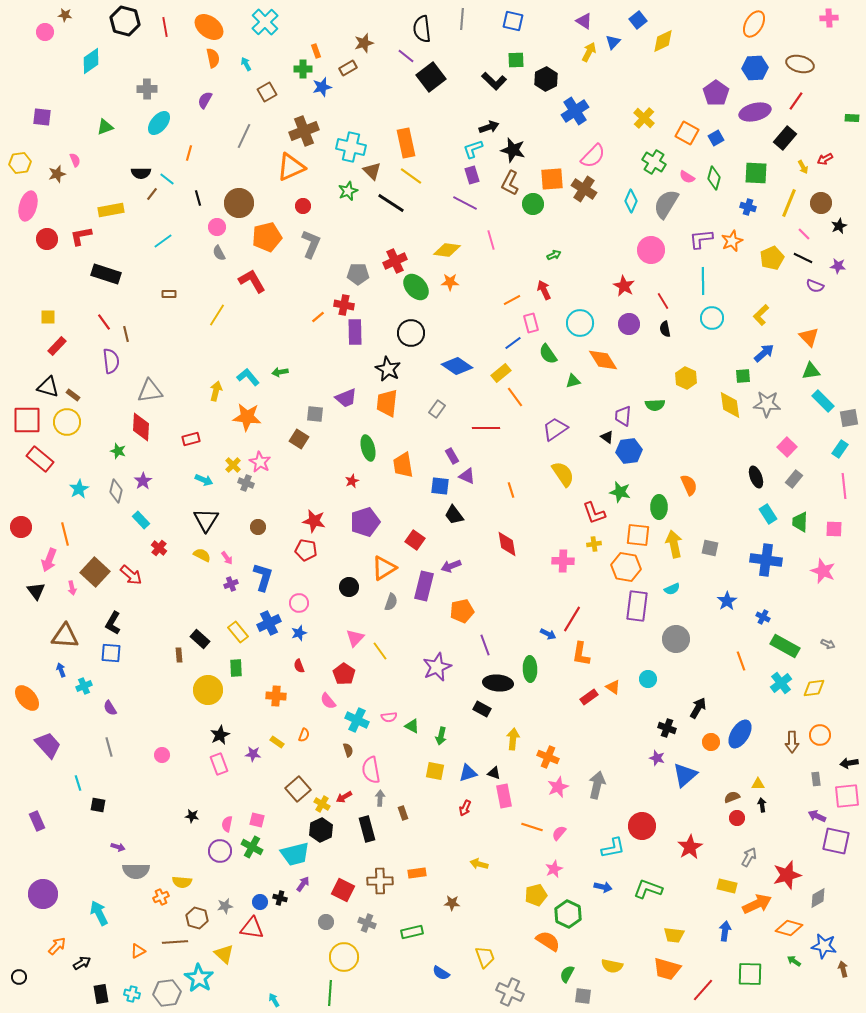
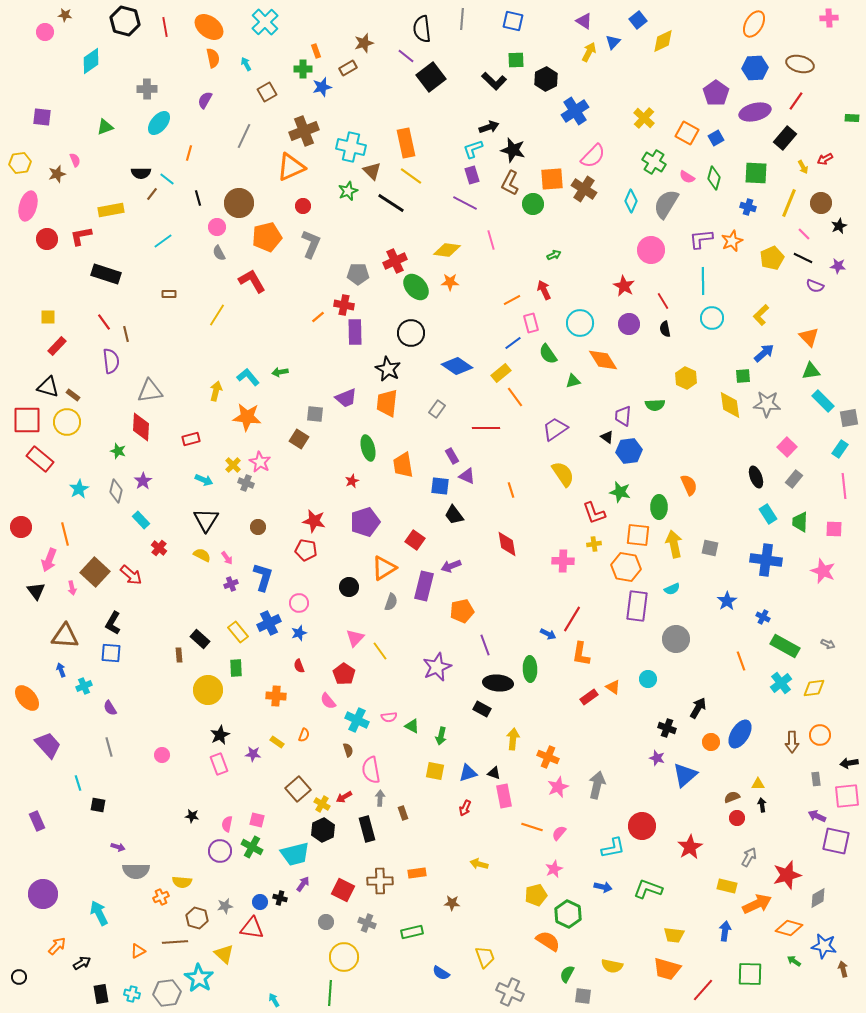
black hexagon at (321, 830): moved 2 px right
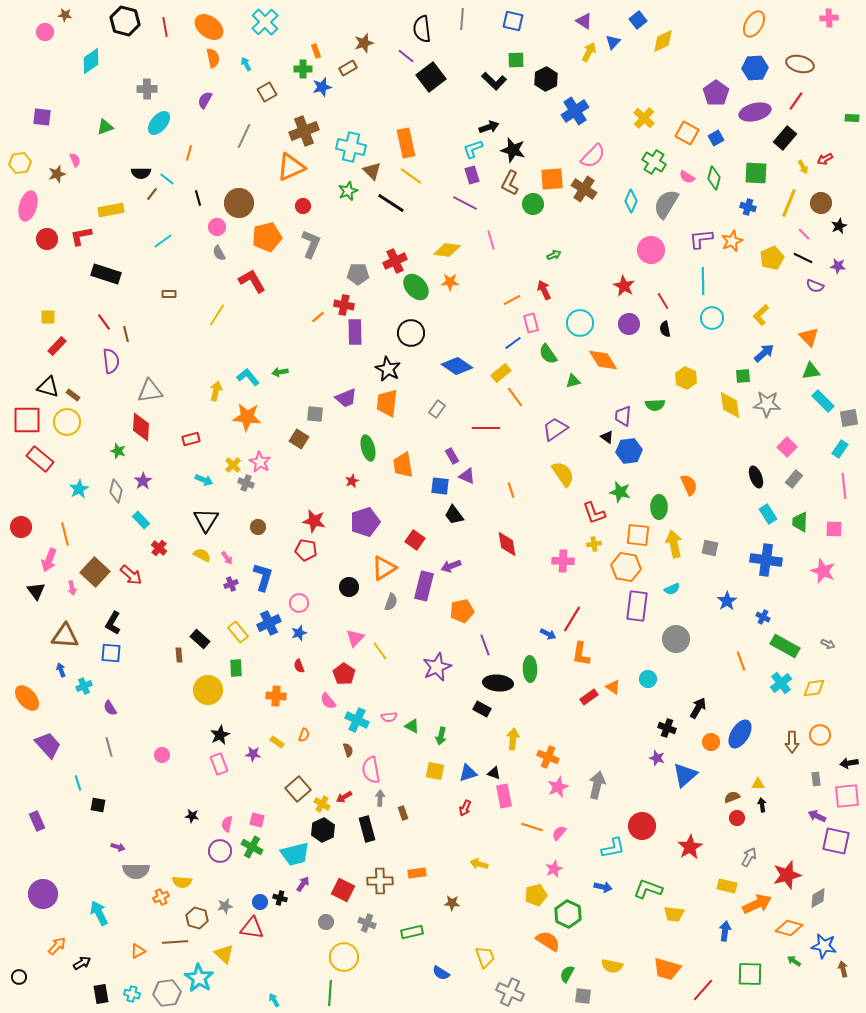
yellow trapezoid at (674, 935): moved 21 px up
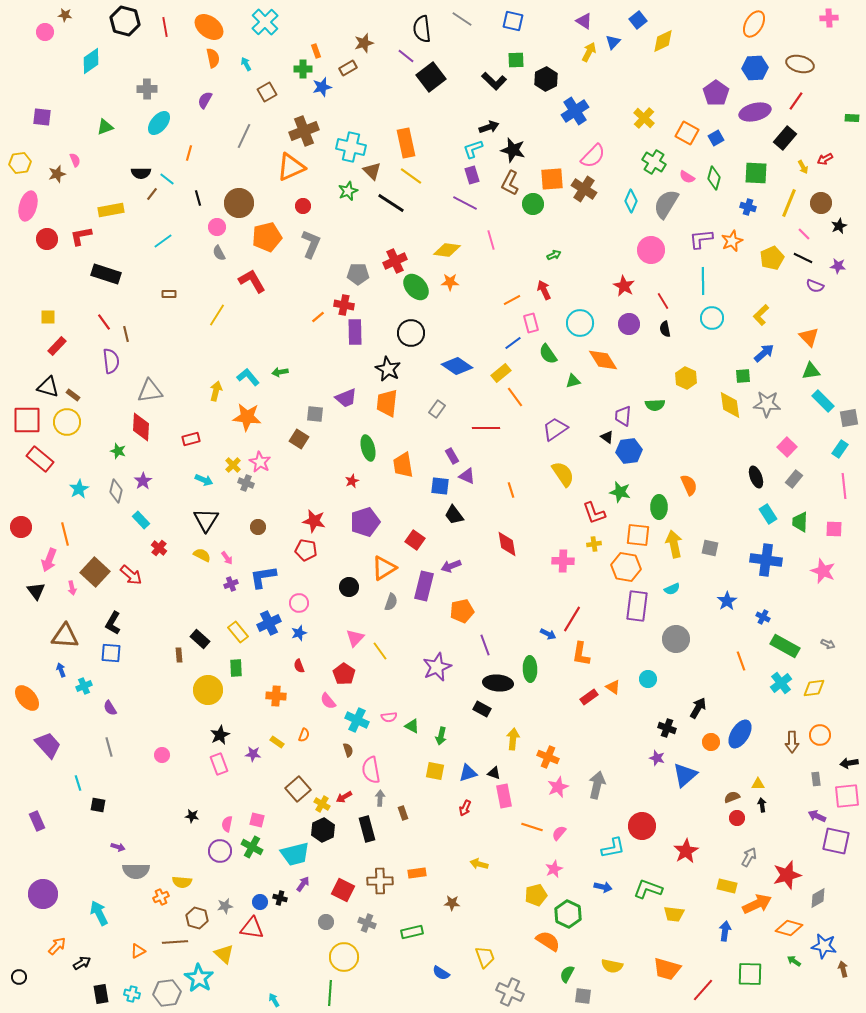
gray line at (462, 19): rotated 60 degrees counterclockwise
blue L-shape at (263, 577): rotated 116 degrees counterclockwise
red star at (690, 847): moved 4 px left, 4 px down
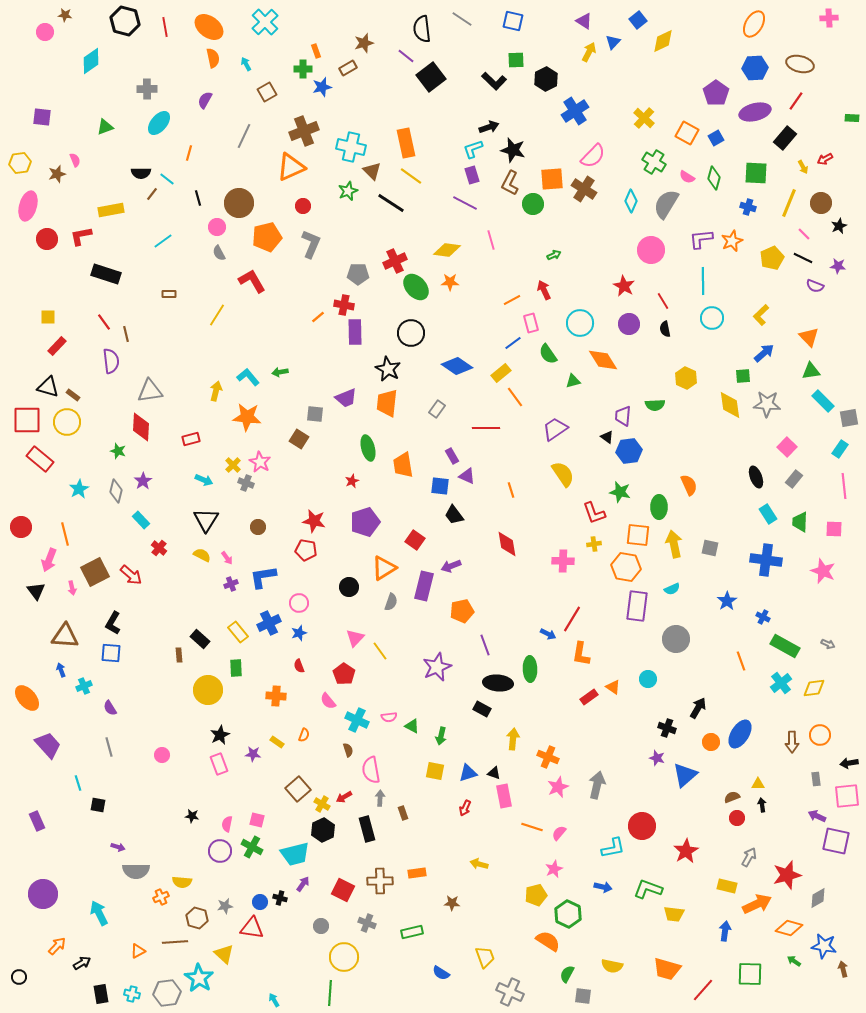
brown square at (95, 572): rotated 20 degrees clockwise
gray circle at (326, 922): moved 5 px left, 4 px down
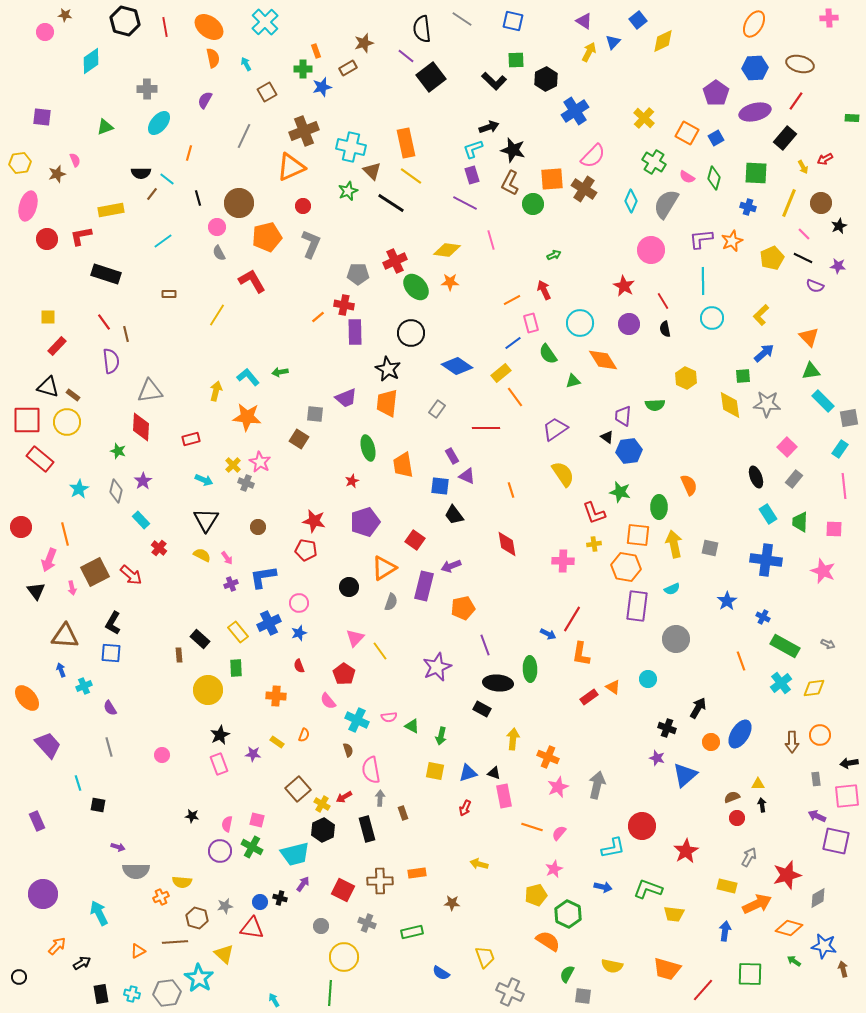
orange pentagon at (462, 611): moved 1 px right, 3 px up
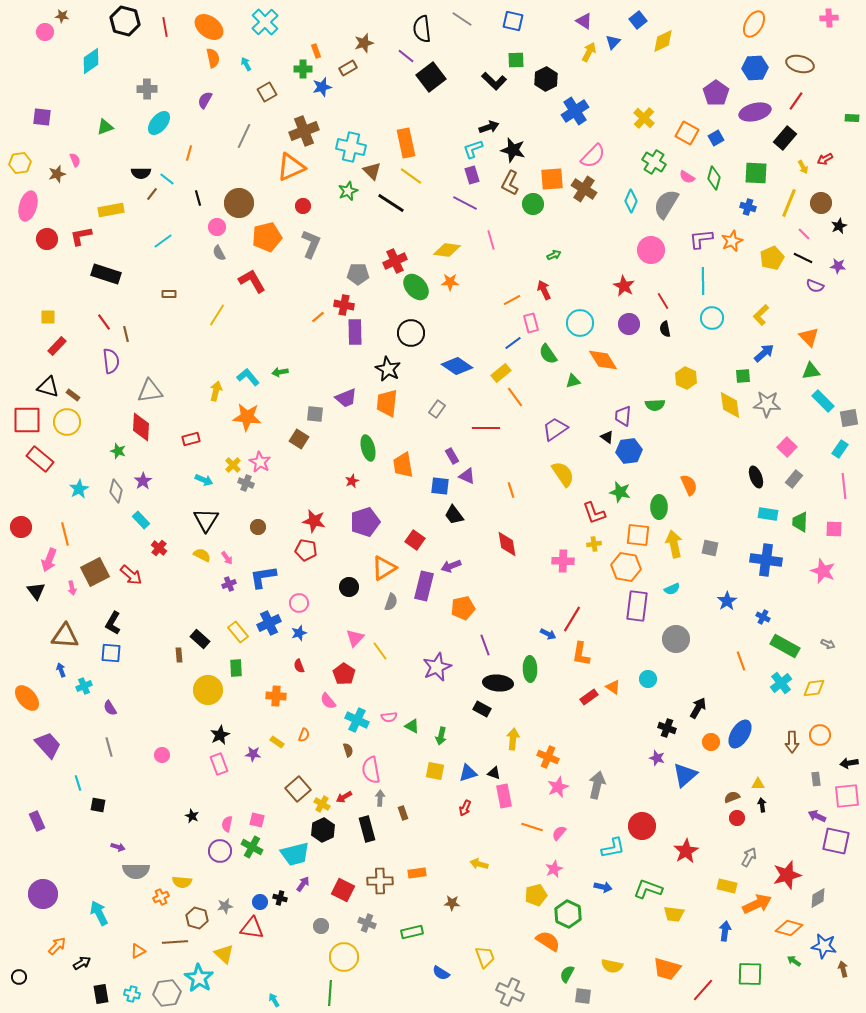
brown star at (65, 15): moved 3 px left, 1 px down
cyan rectangle at (768, 514): rotated 48 degrees counterclockwise
purple cross at (231, 584): moved 2 px left
black star at (192, 816): rotated 16 degrees clockwise
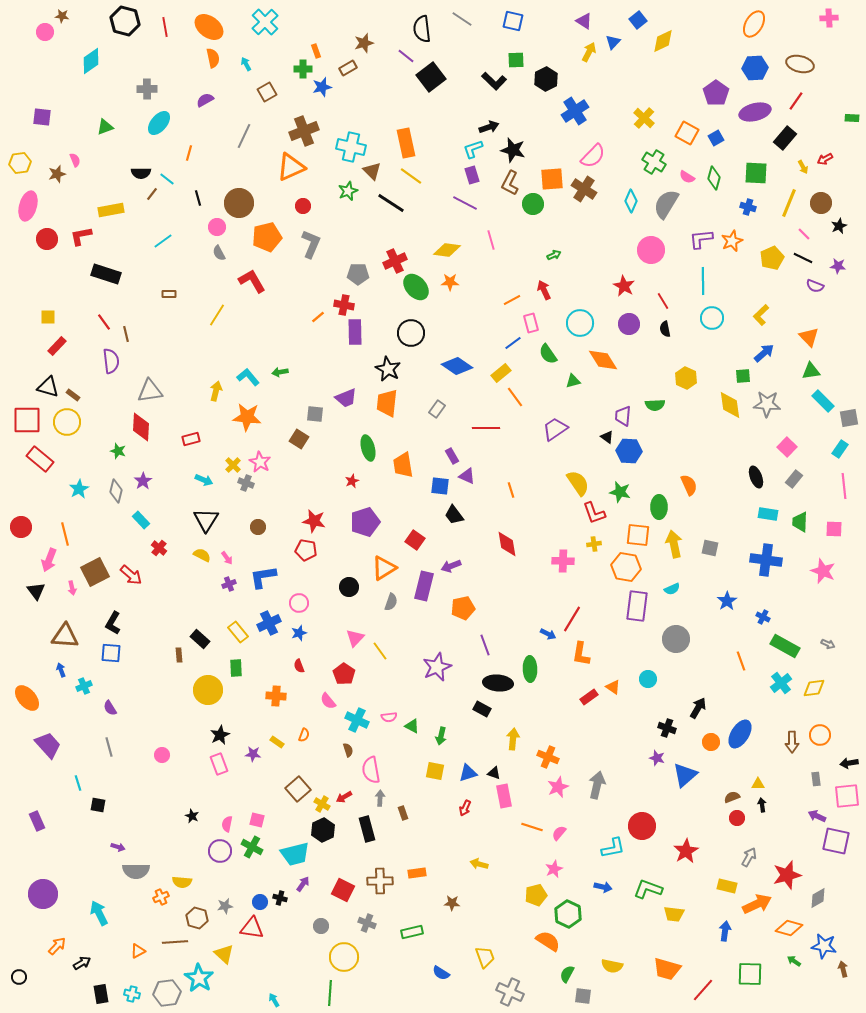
purple semicircle at (205, 100): rotated 30 degrees clockwise
blue hexagon at (629, 451): rotated 10 degrees clockwise
yellow semicircle at (563, 474): moved 15 px right, 9 px down
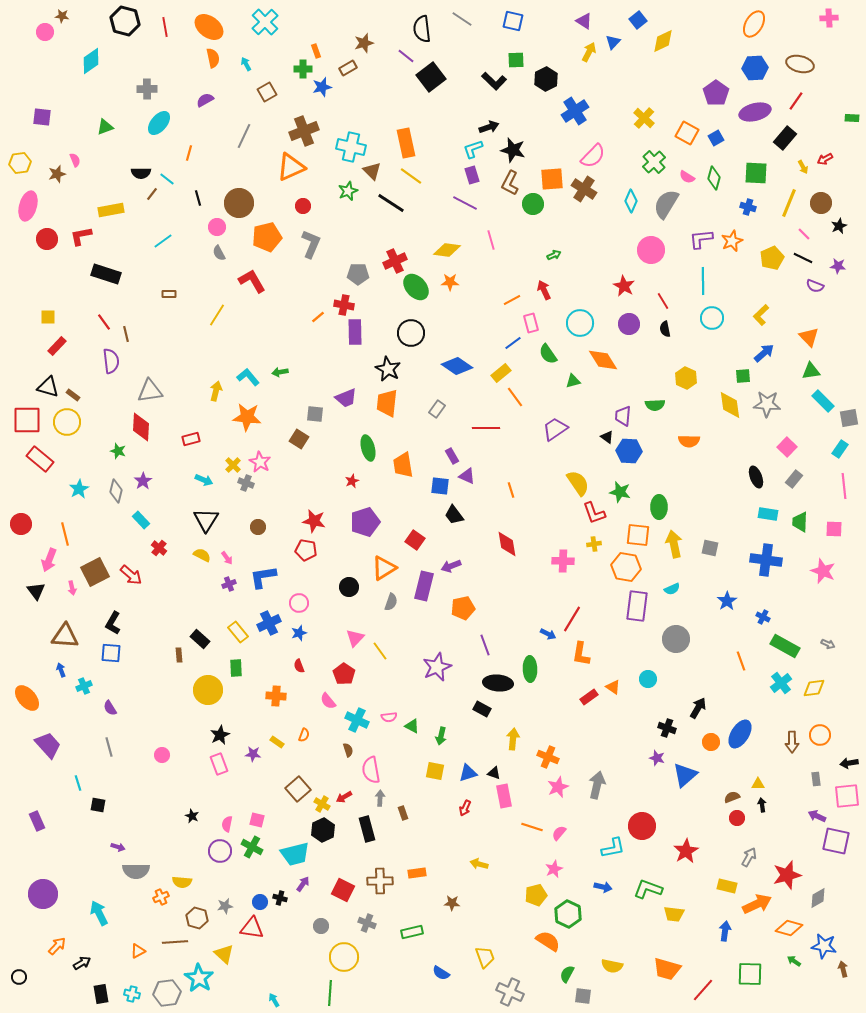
green cross at (654, 162): rotated 15 degrees clockwise
orange semicircle at (689, 485): moved 44 px up; rotated 115 degrees clockwise
red circle at (21, 527): moved 3 px up
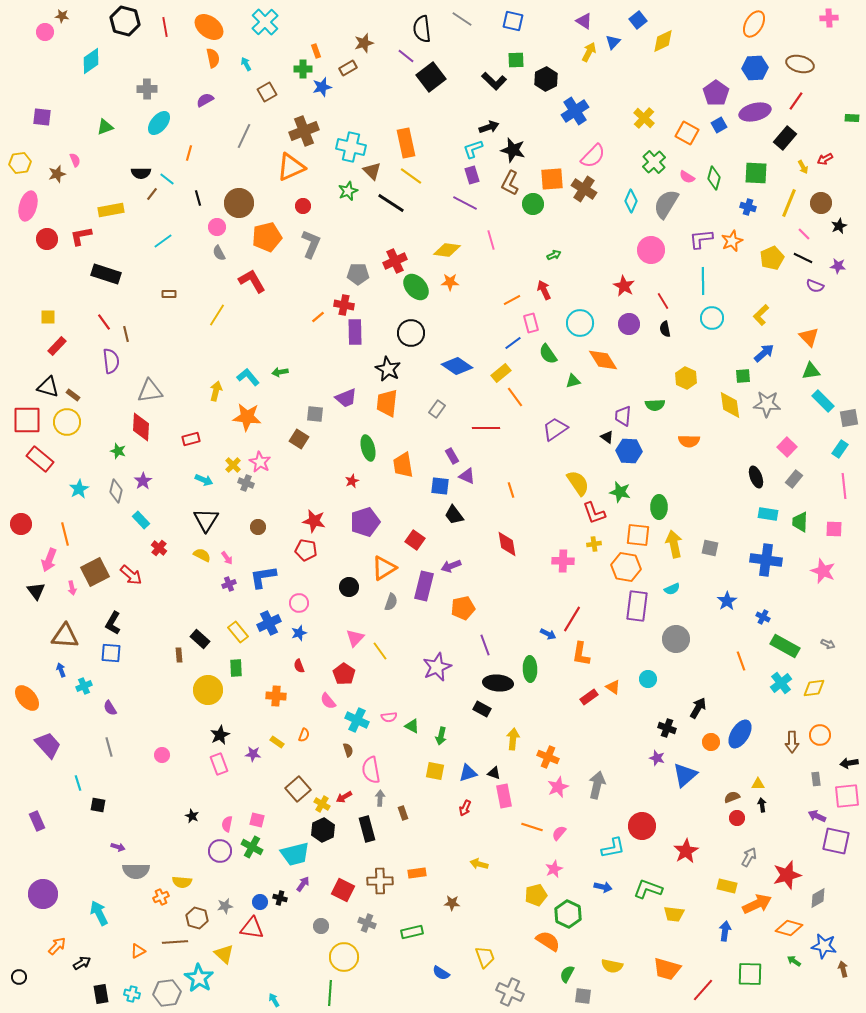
blue square at (716, 138): moved 3 px right, 13 px up
